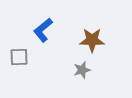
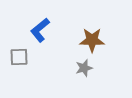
blue L-shape: moved 3 px left
gray star: moved 2 px right, 2 px up
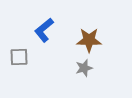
blue L-shape: moved 4 px right
brown star: moved 3 px left
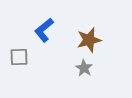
brown star: rotated 15 degrees counterclockwise
gray star: rotated 24 degrees counterclockwise
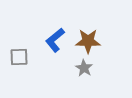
blue L-shape: moved 11 px right, 10 px down
brown star: moved 1 px left, 1 px down; rotated 15 degrees clockwise
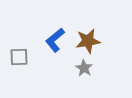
brown star: rotated 10 degrees counterclockwise
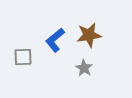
brown star: moved 1 px right, 6 px up
gray square: moved 4 px right
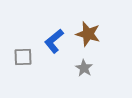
brown star: moved 1 px left, 1 px up; rotated 25 degrees clockwise
blue L-shape: moved 1 px left, 1 px down
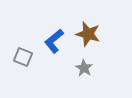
gray square: rotated 24 degrees clockwise
